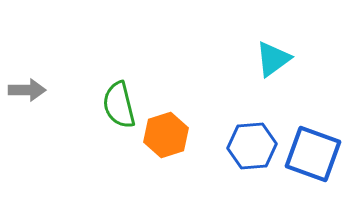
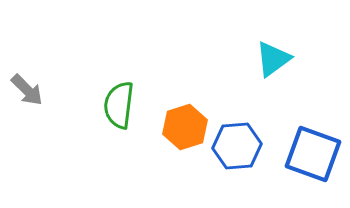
gray arrow: rotated 45 degrees clockwise
green semicircle: rotated 21 degrees clockwise
orange hexagon: moved 19 px right, 8 px up
blue hexagon: moved 15 px left
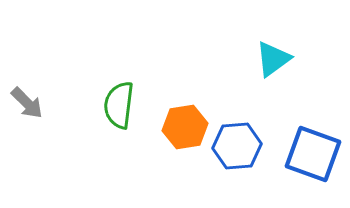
gray arrow: moved 13 px down
orange hexagon: rotated 9 degrees clockwise
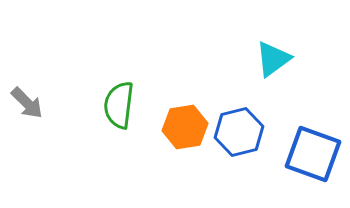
blue hexagon: moved 2 px right, 14 px up; rotated 9 degrees counterclockwise
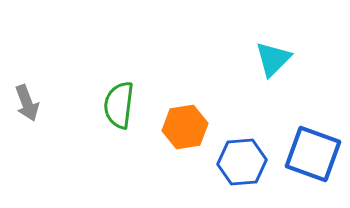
cyan triangle: rotated 9 degrees counterclockwise
gray arrow: rotated 24 degrees clockwise
blue hexagon: moved 3 px right, 30 px down; rotated 9 degrees clockwise
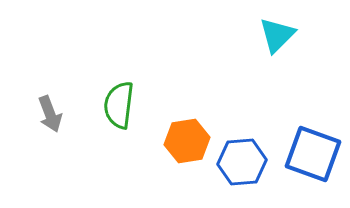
cyan triangle: moved 4 px right, 24 px up
gray arrow: moved 23 px right, 11 px down
orange hexagon: moved 2 px right, 14 px down
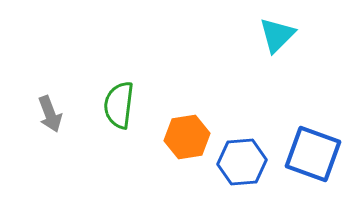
orange hexagon: moved 4 px up
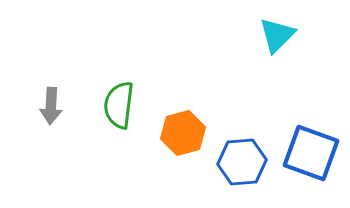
gray arrow: moved 1 px right, 8 px up; rotated 24 degrees clockwise
orange hexagon: moved 4 px left, 4 px up; rotated 6 degrees counterclockwise
blue square: moved 2 px left, 1 px up
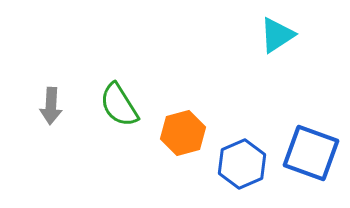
cyan triangle: rotated 12 degrees clockwise
green semicircle: rotated 39 degrees counterclockwise
blue hexagon: moved 2 px down; rotated 18 degrees counterclockwise
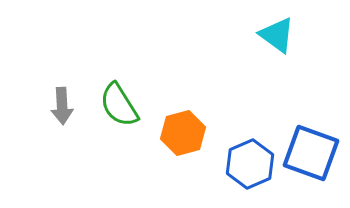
cyan triangle: rotated 51 degrees counterclockwise
gray arrow: moved 11 px right; rotated 6 degrees counterclockwise
blue hexagon: moved 8 px right
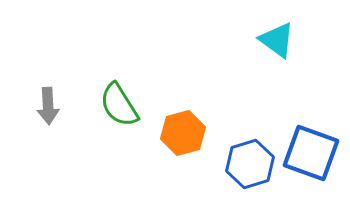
cyan triangle: moved 5 px down
gray arrow: moved 14 px left
blue hexagon: rotated 6 degrees clockwise
